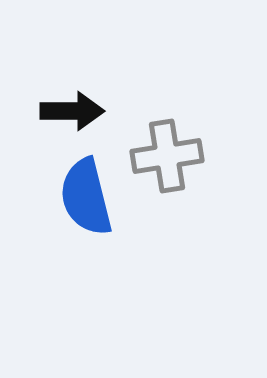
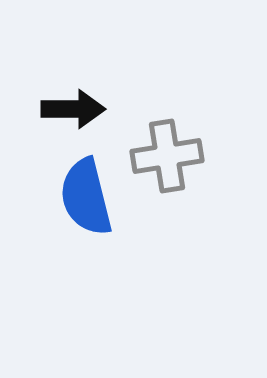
black arrow: moved 1 px right, 2 px up
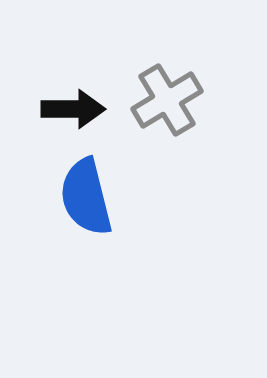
gray cross: moved 56 px up; rotated 22 degrees counterclockwise
